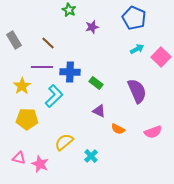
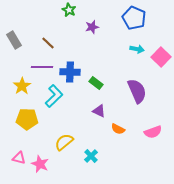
cyan arrow: rotated 40 degrees clockwise
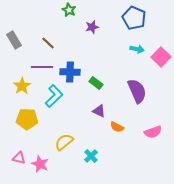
orange semicircle: moved 1 px left, 2 px up
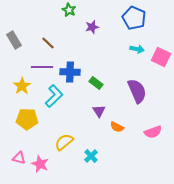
pink square: rotated 18 degrees counterclockwise
purple triangle: rotated 32 degrees clockwise
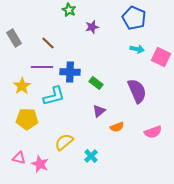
gray rectangle: moved 2 px up
cyan L-shape: rotated 30 degrees clockwise
purple triangle: rotated 24 degrees clockwise
orange semicircle: rotated 48 degrees counterclockwise
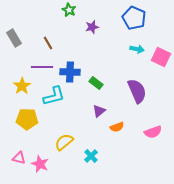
brown line: rotated 16 degrees clockwise
